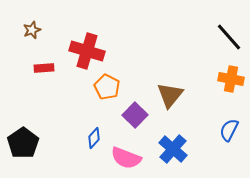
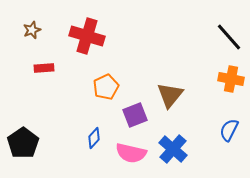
red cross: moved 15 px up
orange pentagon: moved 1 px left; rotated 20 degrees clockwise
purple square: rotated 25 degrees clockwise
pink semicircle: moved 5 px right, 5 px up; rotated 8 degrees counterclockwise
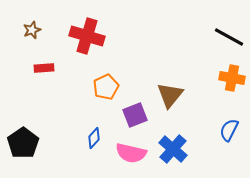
black line: rotated 20 degrees counterclockwise
orange cross: moved 1 px right, 1 px up
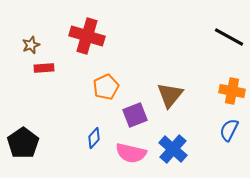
brown star: moved 1 px left, 15 px down
orange cross: moved 13 px down
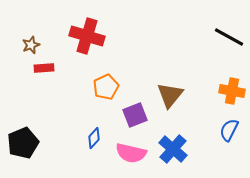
black pentagon: rotated 12 degrees clockwise
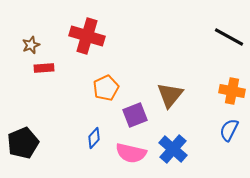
orange pentagon: moved 1 px down
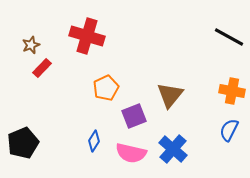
red rectangle: moved 2 px left; rotated 42 degrees counterclockwise
purple square: moved 1 px left, 1 px down
blue diamond: moved 3 px down; rotated 10 degrees counterclockwise
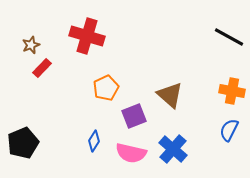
brown triangle: rotated 28 degrees counterclockwise
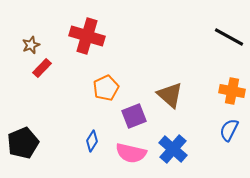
blue diamond: moved 2 px left
